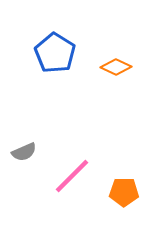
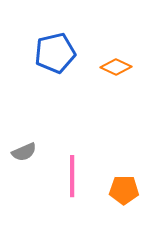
blue pentagon: rotated 27 degrees clockwise
pink line: rotated 45 degrees counterclockwise
orange pentagon: moved 2 px up
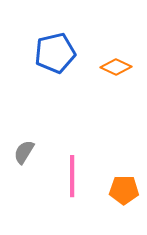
gray semicircle: rotated 145 degrees clockwise
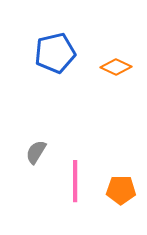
gray semicircle: moved 12 px right
pink line: moved 3 px right, 5 px down
orange pentagon: moved 3 px left
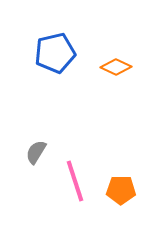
pink line: rotated 18 degrees counterclockwise
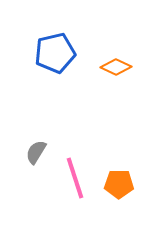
pink line: moved 3 px up
orange pentagon: moved 2 px left, 6 px up
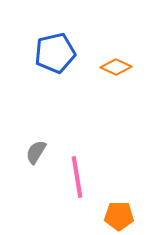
pink line: moved 2 px right, 1 px up; rotated 9 degrees clockwise
orange pentagon: moved 32 px down
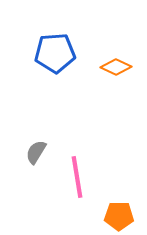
blue pentagon: rotated 9 degrees clockwise
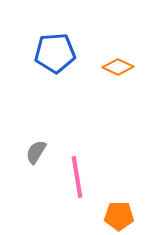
orange diamond: moved 2 px right
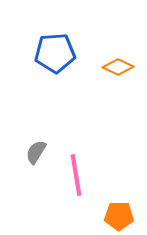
pink line: moved 1 px left, 2 px up
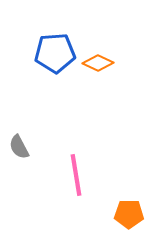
orange diamond: moved 20 px left, 4 px up
gray semicircle: moved 17 px left, 5 px up; rotated 60 degrees counterclockwise
orange pentagon: moved 10 px right, 2 px up
